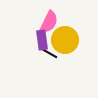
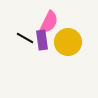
yellow circle: moved 3 px right, 2 px down
black line: moved 24 px left, 15 px up
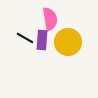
pink semicircle: moved 1 px right, 3 px up; rotated 35 degrees counterclockwise
purple rectangle: rotated 12 degrees clockwise
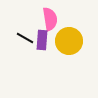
yellow circle: moved 1 px right, 1 px up
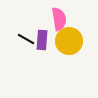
pink semicircle: moved 9 px right
black line: moved 1 px right, 1 px down
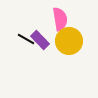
pink semicircle: moved 1 px right
purple rectangle: moved 2 px left; rotated 48 degrees counterclockwise
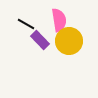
pink semicircle: moved 1 px left, 1 px down
black line: moved 15 px up
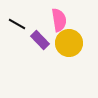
black line: moved 9 px left
yellow circle: moved 2 px down
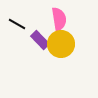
pink semicircle: moved 1 px up
yellow circle: moved 8 px left, 1 px down
